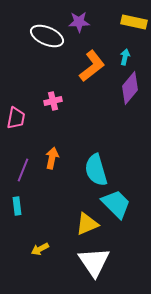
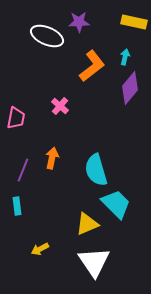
pink cross: moved 7 px right, 5 px down; rotated 36 degrees counterclockwise
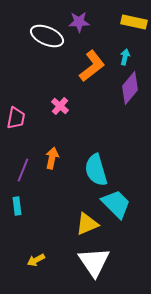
yellow arrow: moved 4 px left, 11 px down
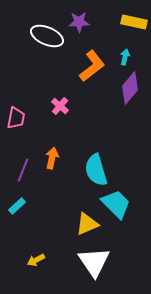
cyan rectangle: rotated 54 degrees clockwise
